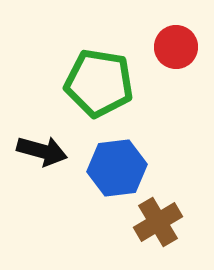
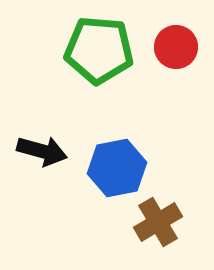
green pentagon: moved 33 px up; rotated 4 degrees counterclockwise
blue hexagon: rotated 4 degrees counterclockwise
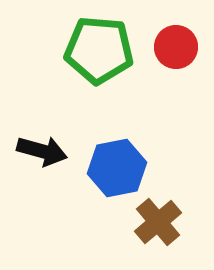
brown cross: rotated 9 degrees counterclockwise
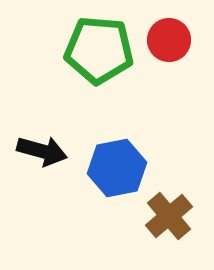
red circle: moved 7 px left, 7 px up
brown cross: moved 11 px right, 6 px up
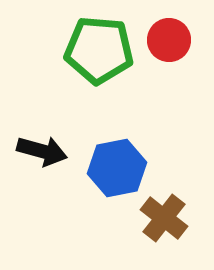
brown cross: moved 5 px left, 2 px down; rotated 12 degrees counterclockwise
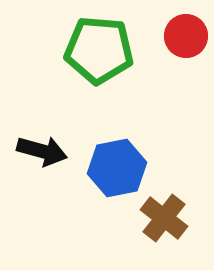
red circle: moved 17 px right, 4 px up
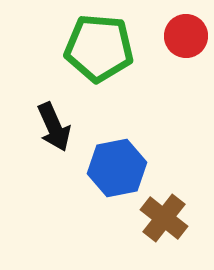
green pentagon: moved 2 px up
black arrow: moved 12 px right, 24 px up; rotated 51 degrees clockwise
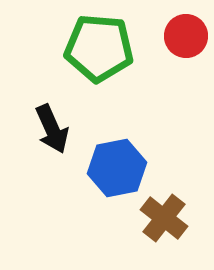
black arrow: moved 2 px left, 2 px down
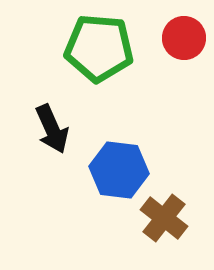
red circle: moved 2 px left, 2 px down
blue hexagon: moved 2 px right, 2 px down; rotated 18 degrees clockwise
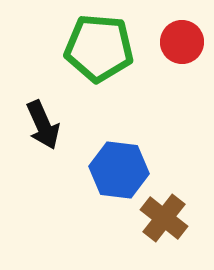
red circle: moved 2 px left, 4 px down
black arrow: moved 9 px left, 4 px up
